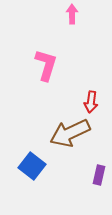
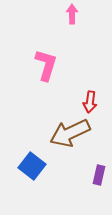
red arrow: moved 1 px left
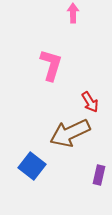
pink arrow: moved 1 px right, 1 px up
pink L-shape: moved 5 px right
red arrow: rotated 40 degrees counterclockwise
